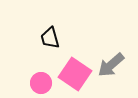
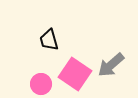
black trapezoid: moved 1 px left, 2 px down
pink circle: moved 1 px down
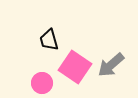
pink square: moved 7 px up
pink circle: moved 1 px right, 1 px up
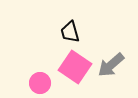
black trapezoid: moved 21 px right, 8 px up
pink circle: moved 2 px left
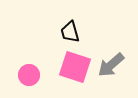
pink square: rotated 16 degrees counterclockwise
pink circle: moved 11 px left, 8 px up
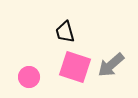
black trapezoid: moved 5 px left
pink circle: moved 2 px down
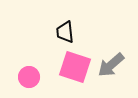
black trapezoid: rotated 10 degrees clockwise
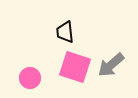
pink circle: moved 1 px right, 1 px down
